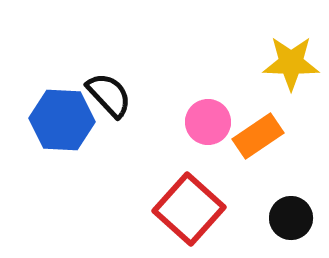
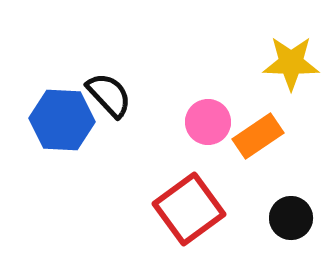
red square: rotated 12 degrees clockwise
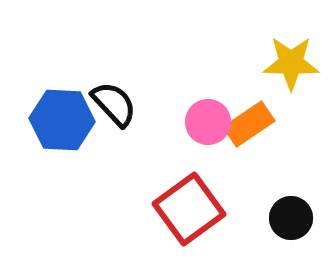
black semicircle: moved 5 px right, 9 px down
orange rectangle: moved 9 px left, 12 px up
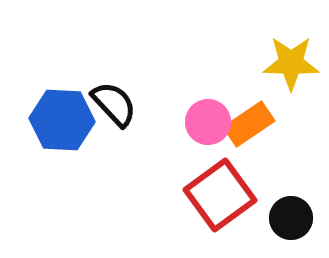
red square: moved 31 px right, 14 px up
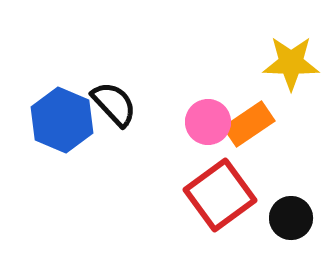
blue hexagon: rotated 20 degrees clockwise
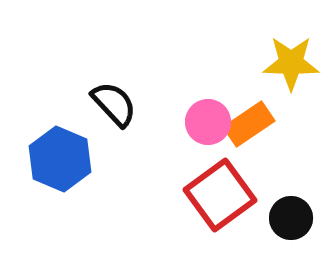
blue hexagon: moved 2 px left, 39 px down
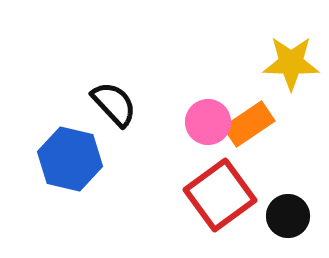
blue hexagon: moved 10 px right; rotated 10 degrees counterclockwise
black circle: moved 3 px left, 2 px up
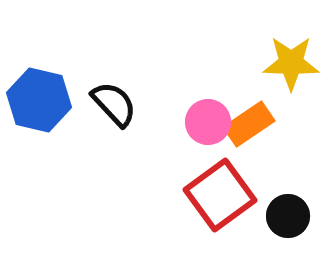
blue hexagon: moved 31 px left, 59 px up
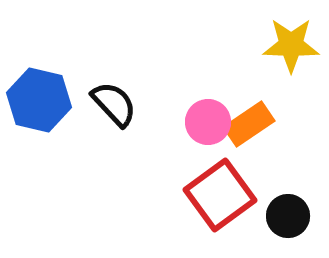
yellow star: moved 18 px up
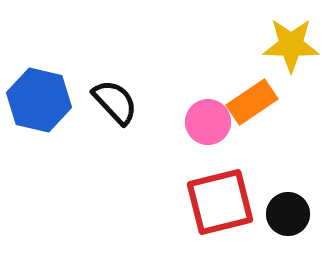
black semicircle: moved 1 px right, 2 px up
orange rectangle: moved 3 px right, 22 px up
red square: moved 7 px down; rotated 22 degrees clockwise
black circle: moved 2 px up
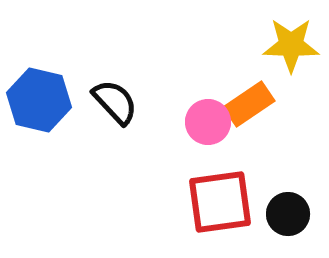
orange rectangle: moved 3 px left, 2 px down
red square: rotated 6 degrees clockwise
